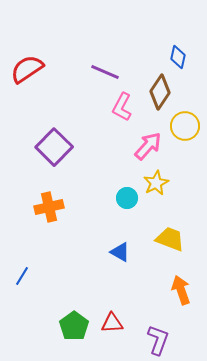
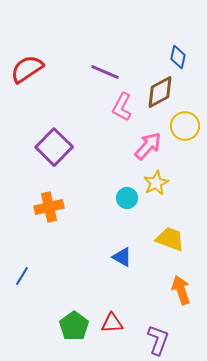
brown diamond: rotated 28 degrees clockwise
blue triangle: moved 2 px right, 5 px down
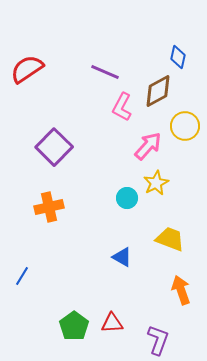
brown diamond: moved 2 px left, 1 px up
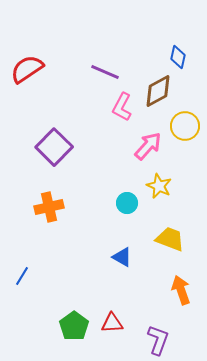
yellow star: moved 3 px right, 3 px down; rotated 20 degrees counterclockwise
cyan circle: moved 5 px down
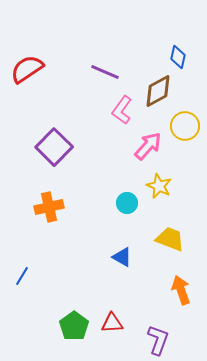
pink L-shape: moved 3 px down; rotated 8 degrees clockwise
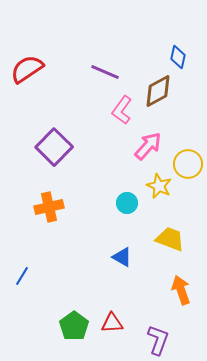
yellow circle: moved 3 px right, 38 px down
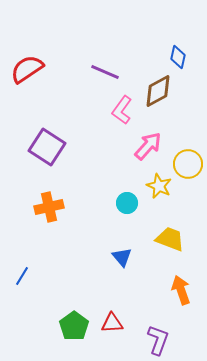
purple square: moved 7 px left; rotated 12 degrees counterclockwise
blue triangle: rotated 20 degrees clockwise
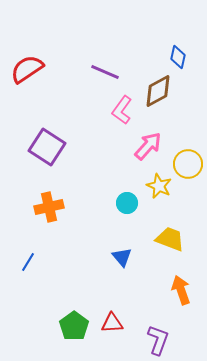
blue line: moved 6 px right, 14 px up
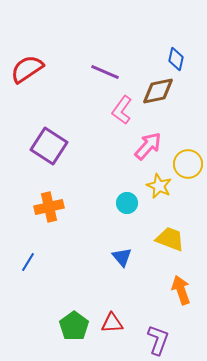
blue diamond: moved 2 px left, 2 px down
brown diamond: rotated 16 degrees clockwise
purple square: moved 2 px right, 1 px up
